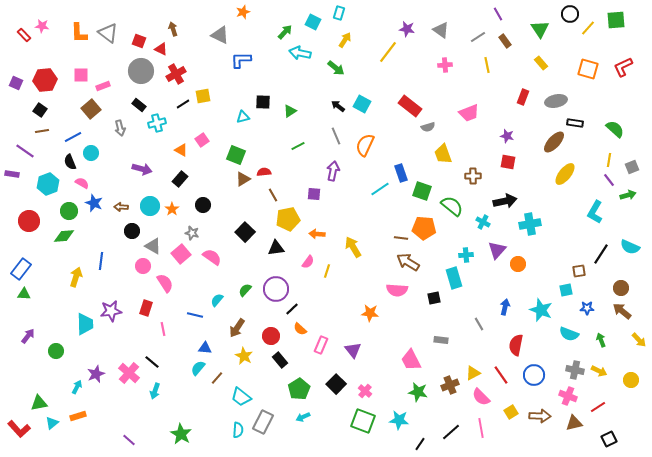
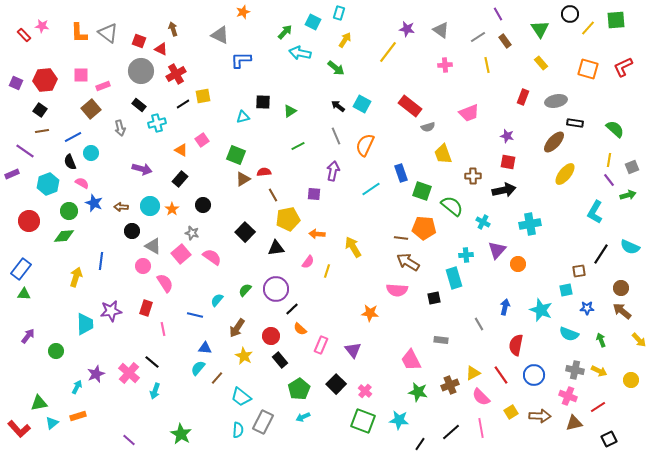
purple rectangle at (12, 174): rotated 32 degrees counterclockwise
cyan line at (380, 189): moved 9 px left
black arrow at (505, 201): moved 1 px left, 11 px up
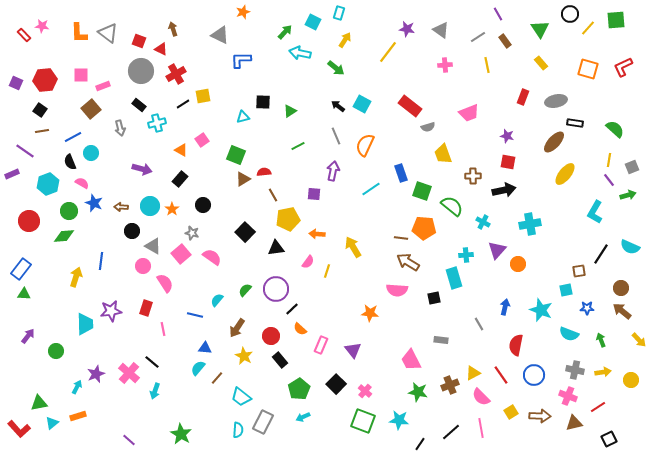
yellow arrow at (599, 371): moved 4 px right, 1 px down; rotated 35 degrees counterclockwise
